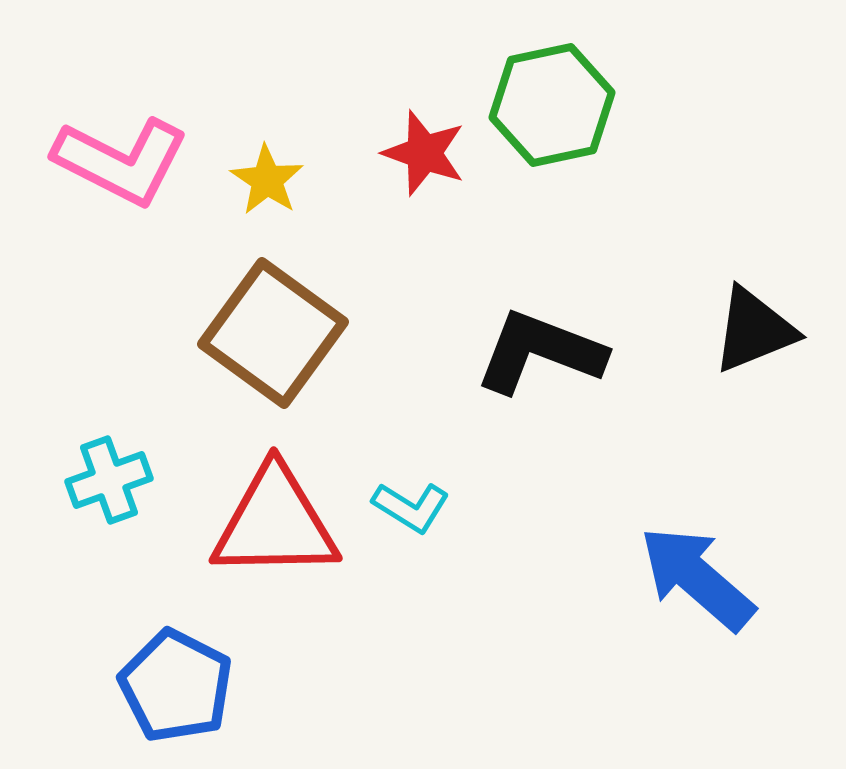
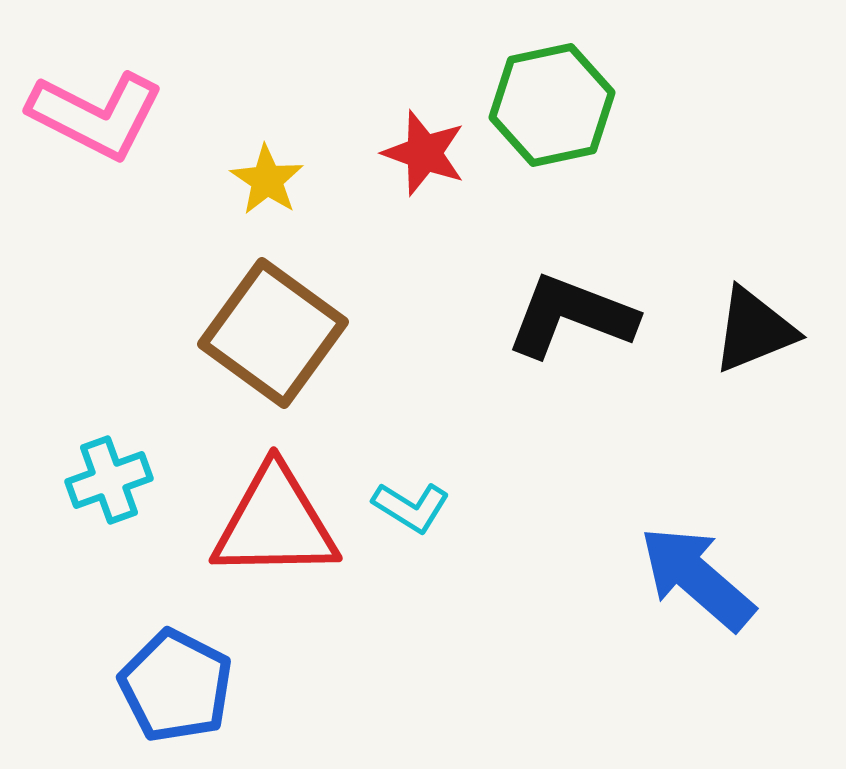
pink L-shape: moved 25 px left, 46 px up
black L-shape: moved 31 px right, 36 px up
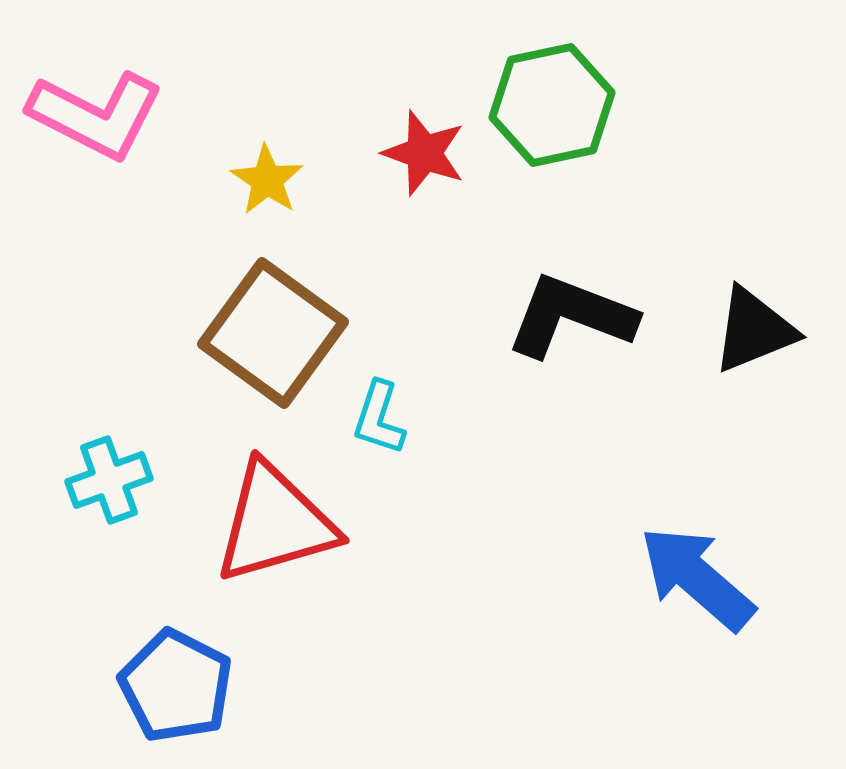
cyan L-shape: moved 32 px left, 89 px up; rotated 76 degrees clockwise
red triangle: rotated 15 degrees counterclockwise
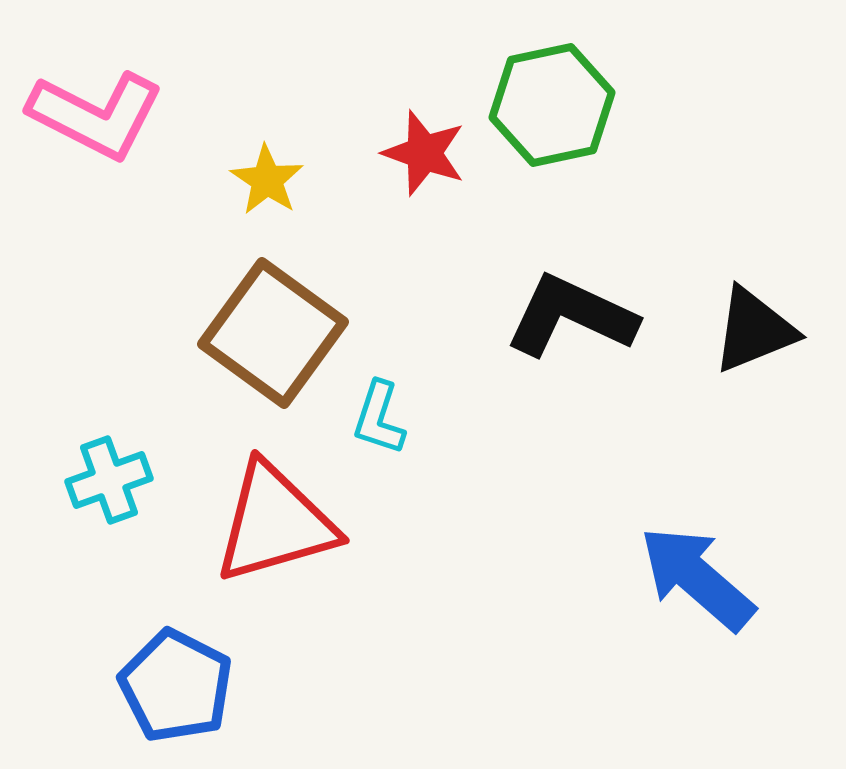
black L-shape: rotated 4 degrees clockwise
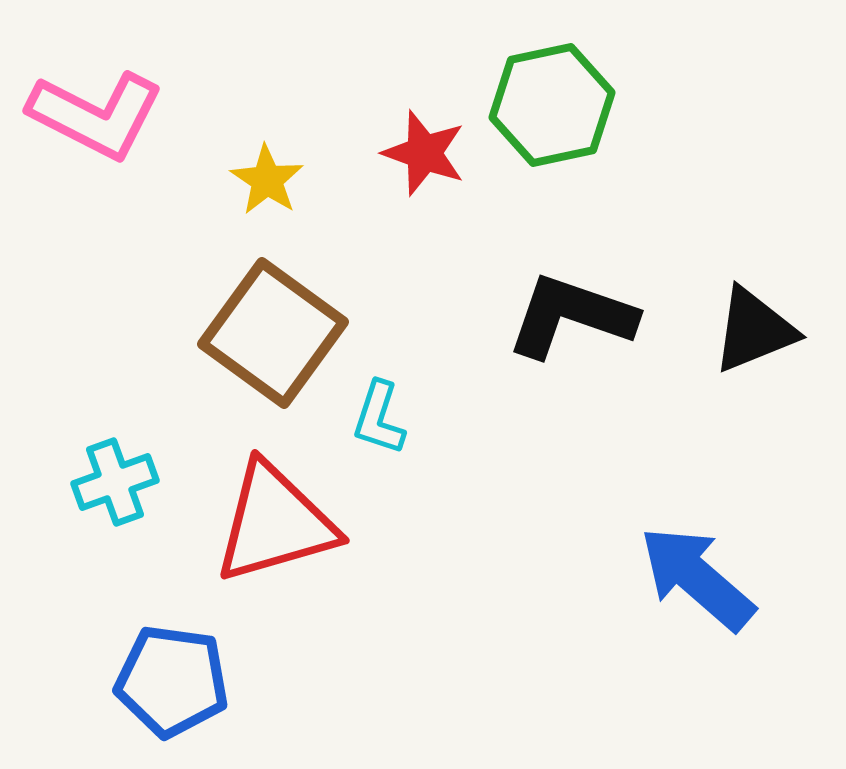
black L-shape: rotated 6 degrees counterclockwise
cyan cross: moved 6 px right, 2 px down
blue pentagon: moved 4 px left, 5 px up; rotated 19 degrees counterclockwise
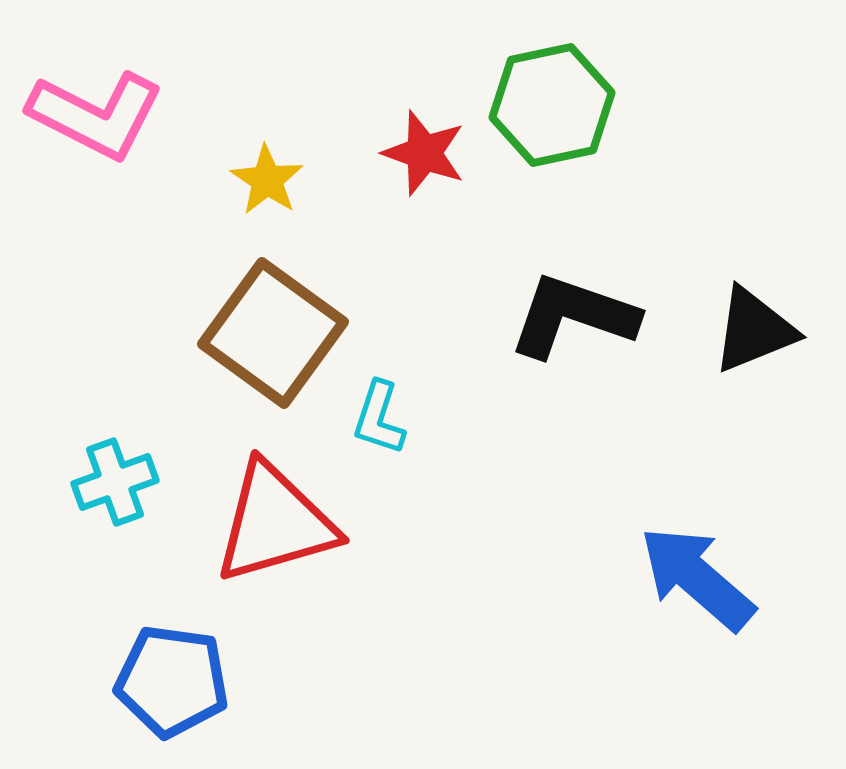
black L-shape: moved 2 px right
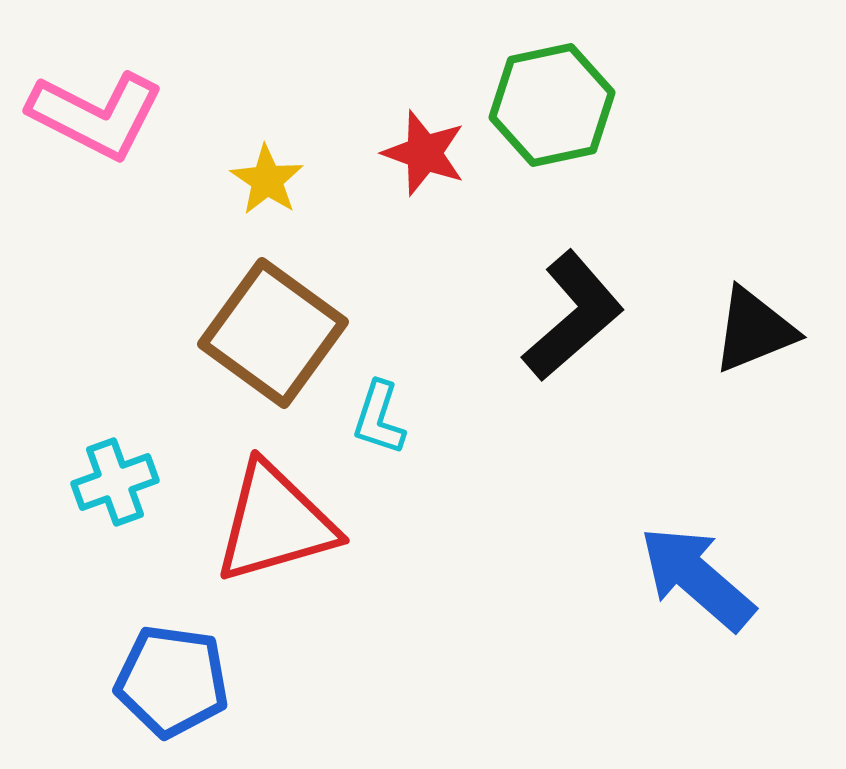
black L-shape: rotated 120 degrees clockwise
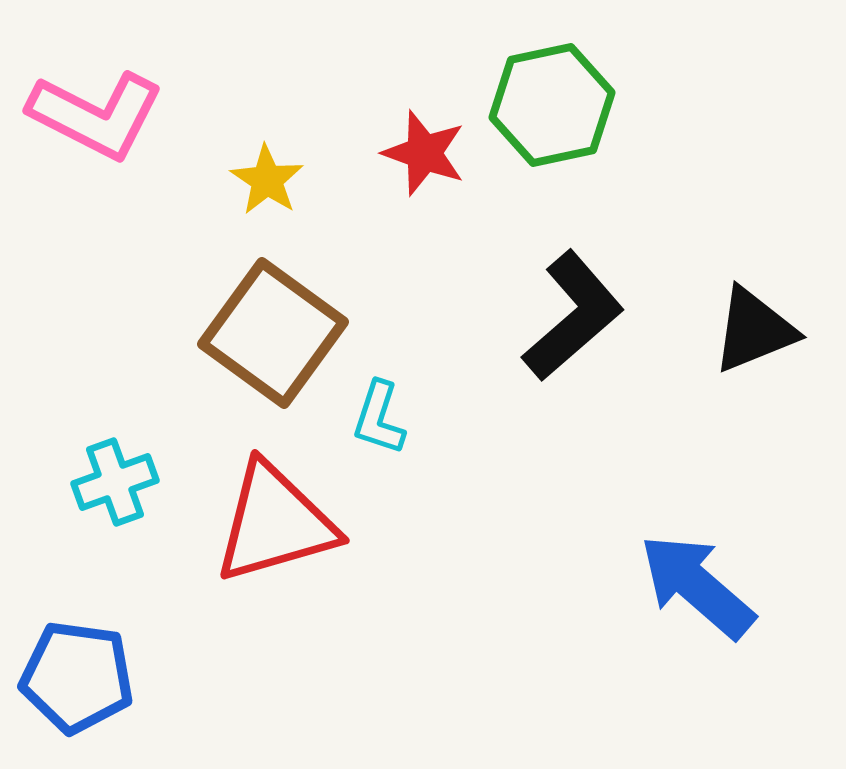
blue arrow: moved 8 px down
blue pentagon: moved 95 px left, 4 px up
